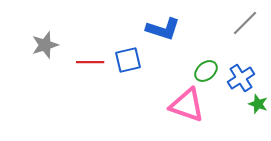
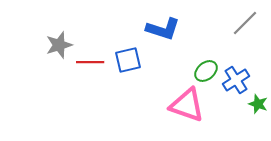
gray star: moved 14 px right
blue cross: moved 5 px left, 2 px down
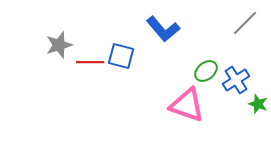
blue L-shape: rotated 32 degrees clockwise
blue square: moved 7 px left, 4 px up; rotated 28 degrees clockwise
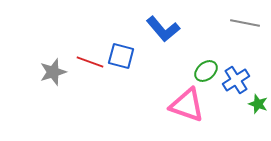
gray line: rotated 56 degrees clockwise
gray star: moved 6 px left, 27 px down
red line: rotated 20 degrees clockwise
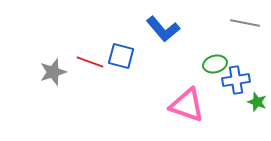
green ellipse: moved 9 px right, 7 px up; rotated 25 degrees clockwise
blue cross: rotated 24 degrees clockwise
green star: moved 1 px left, 2 px up
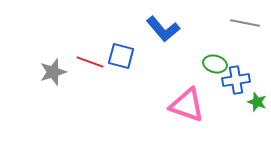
green ellipse: rotated 30 degrees clockwise
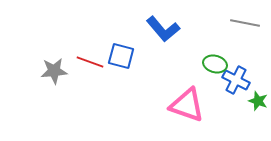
gray star: moved 1 px right, 1 px up; rotated 12 degrees clockwise
blue cross: rotated 36 degrees clockwise
green star: moved 1 px right, 1 px up
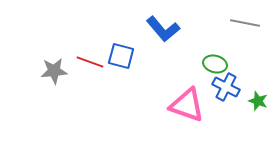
blue cross: moved 10 px left, 7 px down
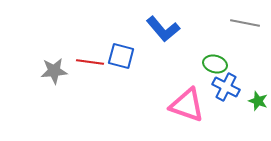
red line: rotated 12 degrees counterclockwise
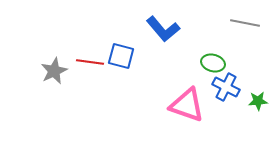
green ellipse: moved 2 px left, 1 px up
gray star: rotated 20 degrees counterclockwise
green star: rotated 24 degrees counterclockwise
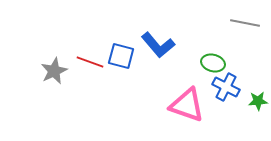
blue L-shape: moved 5 px left, 16 px down
red line: rotated 12 degrees clockwise
